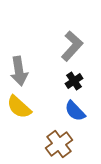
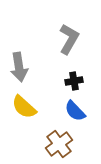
gray L-shape: moved 3 px left, 7 px up; rotated 12 degrees counterclockwise
gray arrow: moved 4 px up
black cross: rotated 24 degrees clockwise
yellow semicircle: moved 5 px right
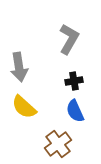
blue semicircle: rotated 20 degrees clockwise
brown cross: moved 1 px left
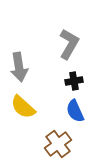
gray L-shape: moved 5 px down
yellow semicircle: moved 1 px left
